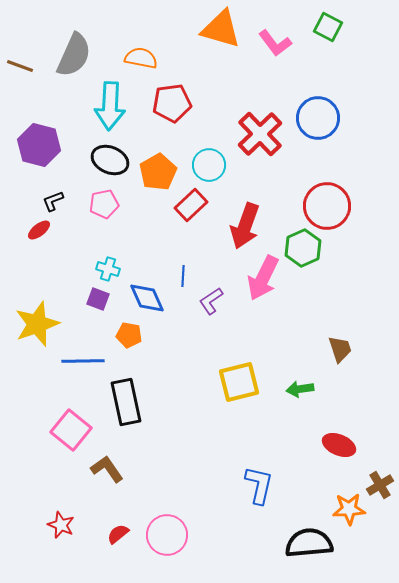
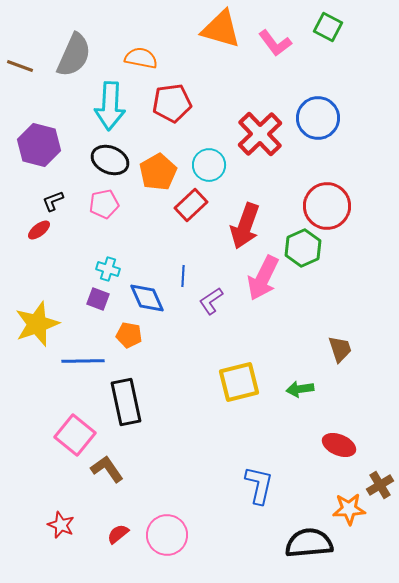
pink square at (71, 430): moved 4 px right, 5 px down
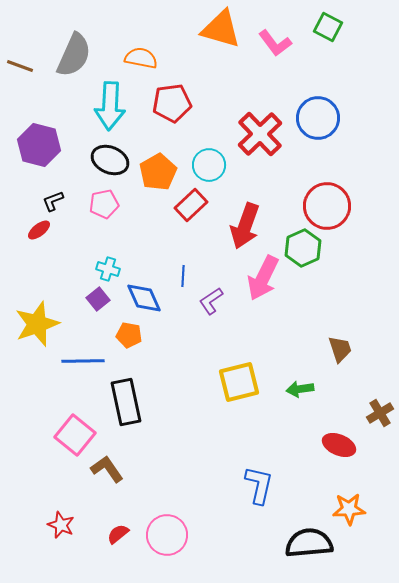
blue diamond at (147, 298): moved 3 px left
purple square at (98, 299): rotated 30 degrees clockwise
brown cross at (380, 485): moved 72 px up
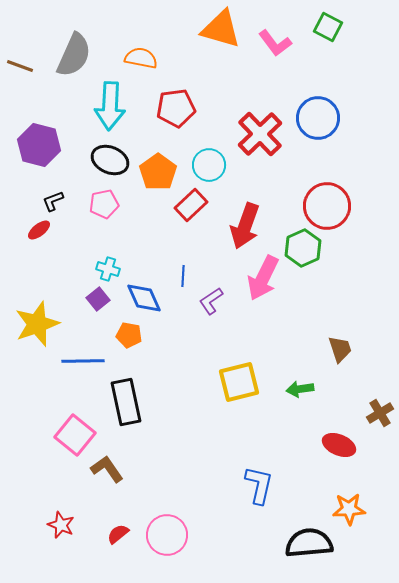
red pentagon at (172, 103): moved 4 px right, 5 px down
orange pentagon at (158, 172): rotated 6 degrees counterclockwise
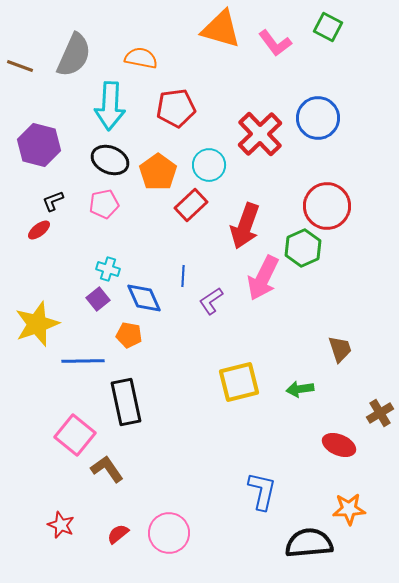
blue L-shape at (259, 485): moved 3 px right, 6 px down
pink circle at (167, 535): moved 2 px right, 2 px up
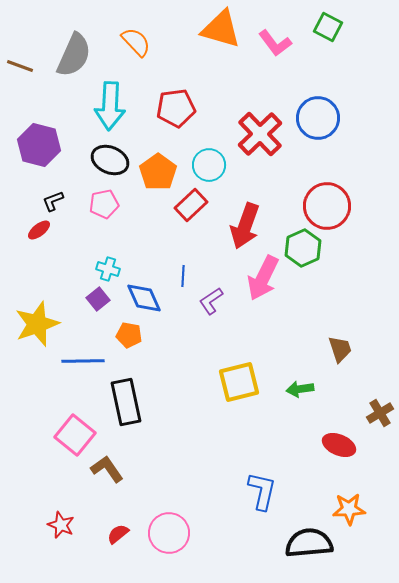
orange semicircle at (141, 58): moved 5 px left, 16 px up; rotated 36 degrees clockwise
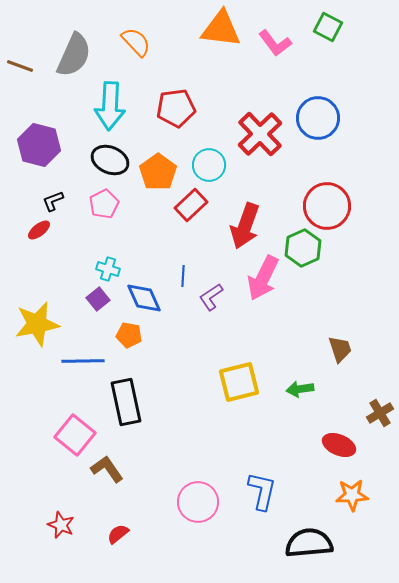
orange triangle at (221, 29): rotated 9 degrees counterclockwise
pink pentagon at (104, 204): rotated 16 degrees counterclockwise
purple L-shape at (211, 301): moved 4 px up
yellow star at (37, 324): rotated 9 degrees clockwise
orange star at (349, 509): moved 3 px right, 14 px up
pink circle at (169, 533): moved 29 px right, 31 px up
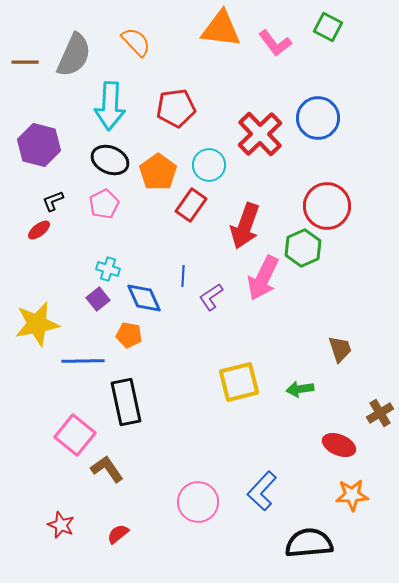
brown line at (20, 66): moved 5 px right, 4 px up; rotated 20 degrees counterclockwise
red rectangle at (191, 205): rotated 12 degrees counterclockwise
blue L-shape at (262, 491): rotated 150 degrees counterclockwise
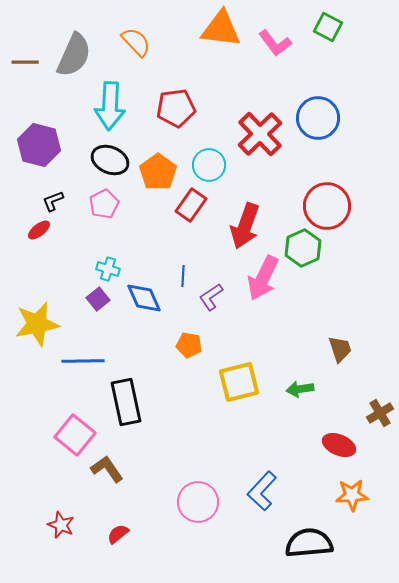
orange pentagon at (129, 335): moved 60 px right, 10 px down
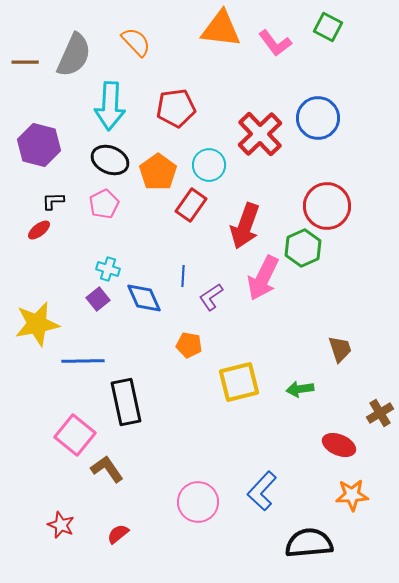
black L-shape at (53, 201): rotated 20 degrees clockwise
